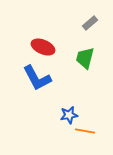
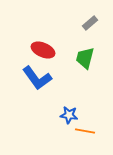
red ellipse: moved 3 px down
blue L-shape: rotated 8 degrees counterclockwise
blue star: rotated 18 degrees clockwise
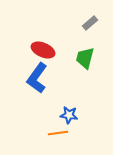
blue L-shape: rotated 72 degrees clockwise
orange line: moved 27 px left, 2 px down; rotated 18 degrees counterclockwise
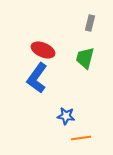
gray rectangle: rotated 35 degrees counterclockwise
blue star: moved 3 px left, 1 px down
orange line: moved 23 px right, 5 px down
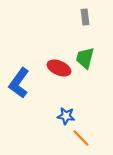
gray rectangle: moved 5 px left, 6 px up; rotated 21 degrees counterclockwise
red ellipse: moved 16 px right, 18 px down
blue L-shape: moved 18 px left, 5 px down
orange line: rotated 54 degrees clockwise
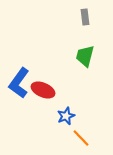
green trapezoid: moved 2 px up
red ellipse: moved 16 px left, 22 px down
blue star: rotated 30 degrees counterclockwise
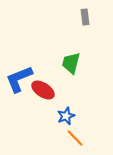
green trapezoid: moved 14 px left, 7 px down
blue L-shape: moved 4 px up; rotated 32 degrees clockwise
red ellipse: rotated 10 degrees clockwise
orange line: moved 6 px left
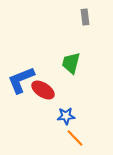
blue L-shape: moved 2 px right, 1 px down
blue star: rotated 18 degrees clockwise
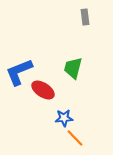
green trapezoid: moved 2 px right, 5 px down
blue L-shape: moved 2 px left, 8 px up
blue star: moved 2 px left, 2 px down
